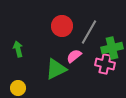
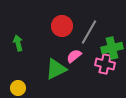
green arrow: moved 6 px up
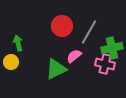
yellow circle: moved 7 px left, 26 px up
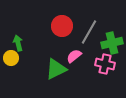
green cross: moved 5 px up
yellow circle: moved 4 px up
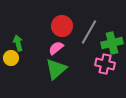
pink semicircle: moved 18 px left, 8 px up
green triangle: rotated 15 degrees counterclockwise
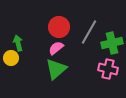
red circle: moved 3 px left, 1 px down
pink cross: moved 3 px right, 5 px down
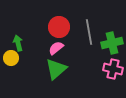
gray line: rotated 40 degrees counterclockwise
pink cross: moved 5 px right
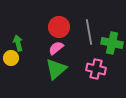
green cross: rotated 25 degrees clockwise
pink cross: moved 17 px left
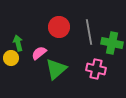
pink semicircle: moved 17 px left, 5 px down
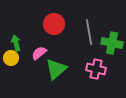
red circle: moved 5 px left, 3 px up
green arrow: moved 2 px left
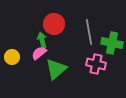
green arrow: moved 26 px right, 3 px up
yellow circle: moved 1 px right, 1 px up
pink cross: moved 5 px up
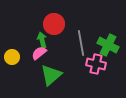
gray line: moved 8 px left, 11 px down
green cross: moved 4 px left, 2 px down; rotated 15 degrees clockwise
green triangle: moved 5 px left, 6 px down
